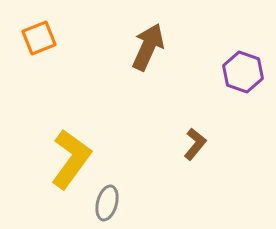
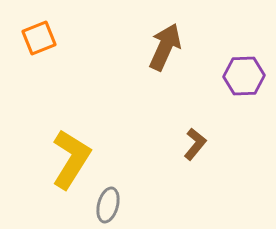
brown arrow: moved 17 px right
purple hexagon: moved 1 px right, 4 px down; rotated 21 degrees counterclockwise
yellow L-shape: rotated 4 degrees counterclockwise
gray ellipse: moved 1 px right, 2 px down
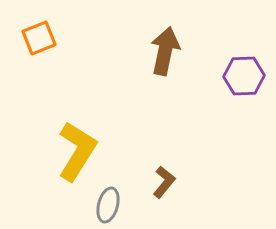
brown arrow: moved 4 px down; rotated 12 degrees counterclockwise
brown L-shape: moved 31 px left, 38 px down
yellow L-shape: moved 6 px right, 8 px up
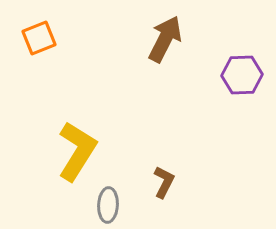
brown arrow: moved 12 px up; rotated 15 degrees clockwise
purple hexagon: moved 2 px left, 1 px up
brown L-shape: rotated 12 degrees counterclockwise
gray ellipse: rotated 12 degrees counterclockwise
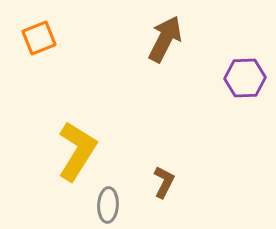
purple hexagon: moved 3 px right, 3 px down
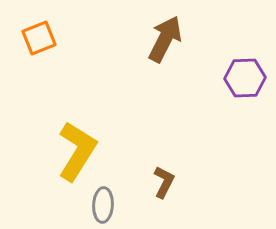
gray ellipse: moved 5 px left
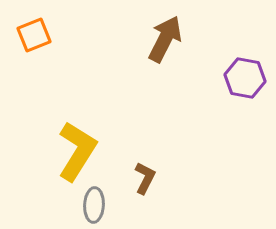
orange square: moved 5 px left, 3 px up
purple hexagon: rotated 12 degrees clockwise
brown L-shape: moved 19 px left, 4 px up
gray ellipse: moved 9 px left
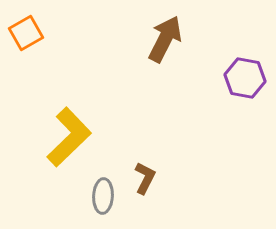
orange square: moved 8 px left, 2 px up; rotated 8 degrees counterclockwise
yellow L-shape: moved 8 px left, 14 px up; rotated 14 degrees clockwise
gray ellipse: moved 9 px right, 9 px up
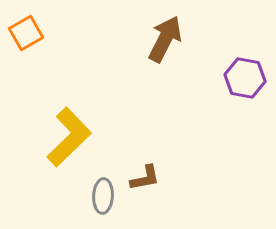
brown L-shape: rotated 52 degrees clockwise
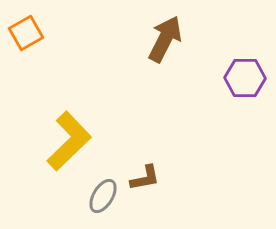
purple hexagon: rotated 9 degrees counterclockwise
yellow L-shape: moved 4 px down
gray ellipse: rotated 28 degrees clockwise
